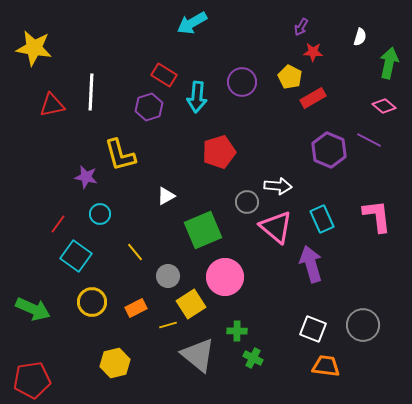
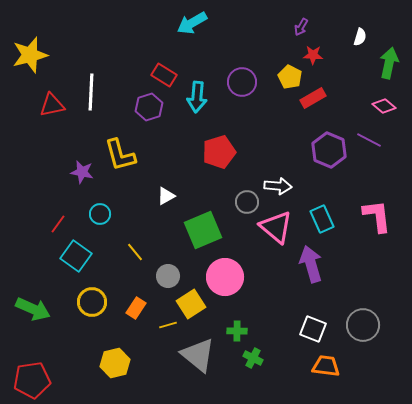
yellow star at (34, 48): moved 4 px left, 7 px down; rotated 24 degrees counterclockwise
red star at (313, 52): moved 3 px down
purple star at (86, 177): moved 4 px left, 5 px up
orange rectangle at (136, 308): rotated 30 degrees counterclockwise
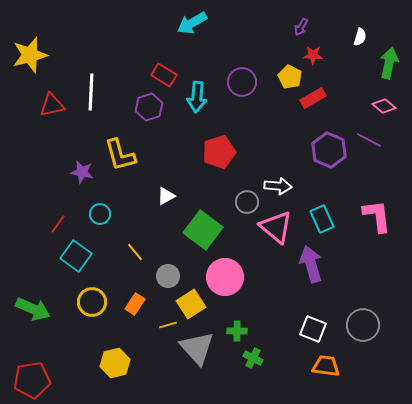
green square at (203, 230): rotated 30 degrees counterclockwise
orange rectangle at (136, 308): moved 1 px left, 4 px up
gray triangle at (198, 355): moved 1 px left, 7 px up; rotated 9 degrees clockwise
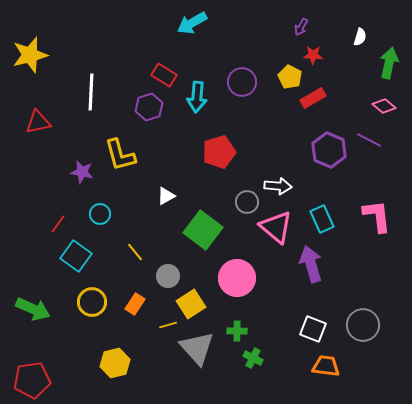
red triangle at (52, 105): moved 14 px left, 17 px down
pink circle at (225, 277): moved 12 px right, 1 px down
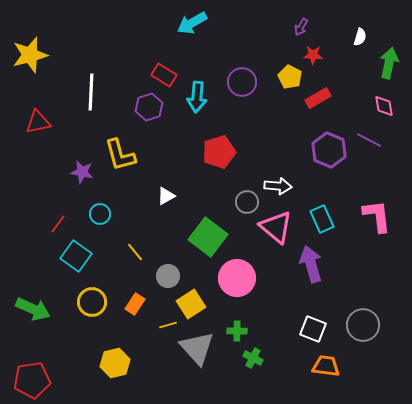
red rectangle at (313, 98): moved 5 px right
pink diamond at (384, 106): rotated 40 degrees clockwise
green square at (203, 230): moved 5 px right, 7 px down
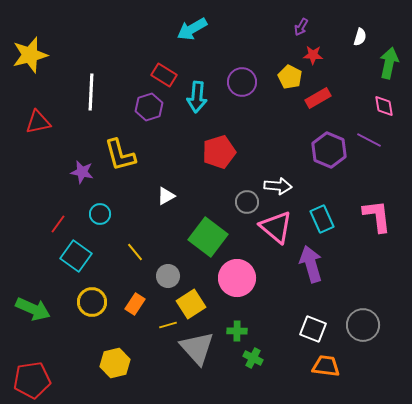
cyan arrow at (192, 23): moved 6 px down
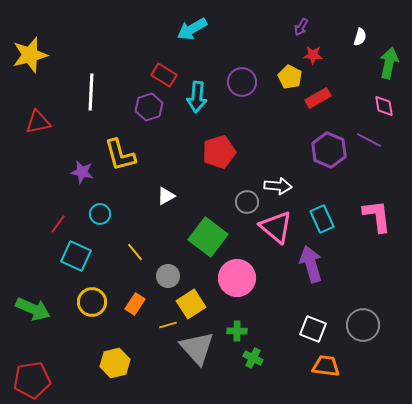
cyan square at (76, 256): rotated 12 degrees counterclockwise
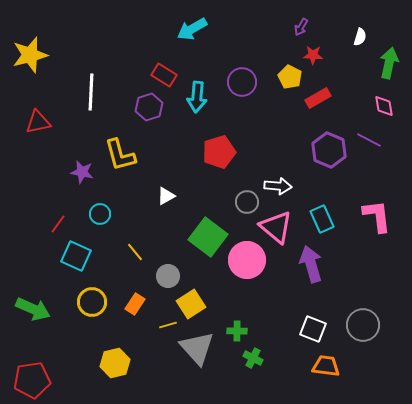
pink circle at (237, 278): moved 10 px right, 18 px up
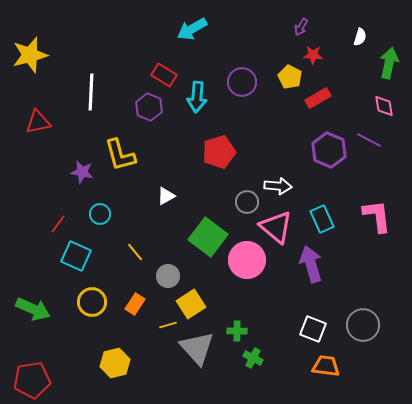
purple hexagon at (149, 107): rotated 20 degrees counterclockwise
